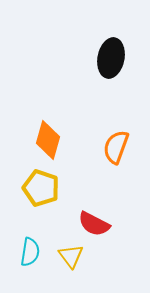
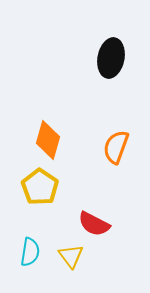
yellow pentagon: moved 1 px left, 1 px up; rotated 15 degrees clockwise
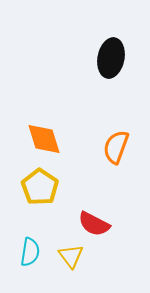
orange diamond: moved 4 px left, 1 px up; rotated 33 degrees counterclockwise
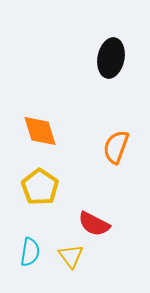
orange diamond: moved 4 px left, 8 px up
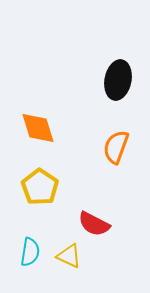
black ellipse: moved 7 px right, 22 px down
orange diamond: moved 2 px left, 3 px up
yellow triangle: moved 2 px left; rotated 28 degrees counterclockwise
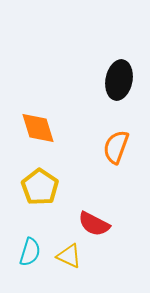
black ellipse: moved 1 px right
cyan semicircle: rotated 8 degrees clockwise
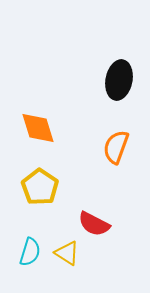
yellow triangle: moved 2 px left, 3 px up; rotated 8 degrees clockwise
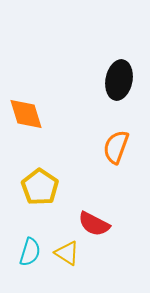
orange diamond: moved 12 px left, 14 px up
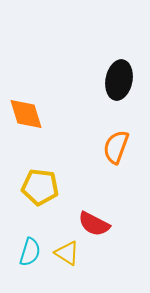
yellow pentagon: rotated 27 degrees counterclockwise
